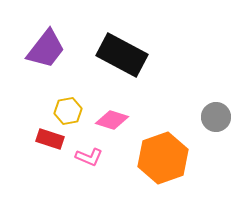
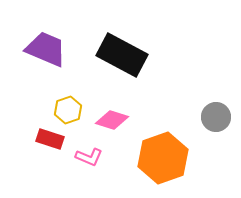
purple trapezoid: rotated 105 degrees counterclockwise
yellow hexagon: moved 1 px up; rotated 8 degrees counterclockwise
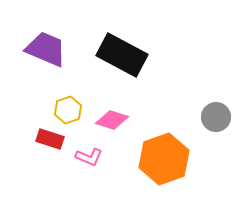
orange hexagon: moved 1 px right, 1 px down
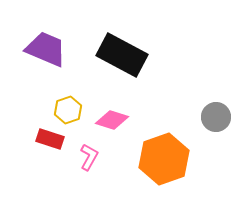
pink L-shape: rotated 84 degrees counterclockwise
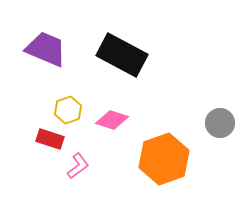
gray circle: moved 4 px right, 6 px down
pink L-shape: moved 11 px left, 9 px down; rotated 24 degrees clockwise
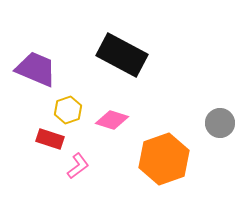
purple trapezoid: moved 10 px left, 20 px down
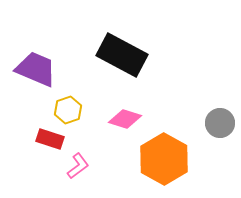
pink diamond: moved 13 px right, 1 px up
orange hexagon: rotated 12 degrees counterclockwise
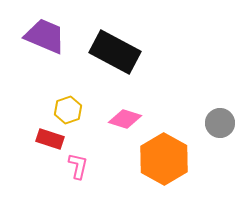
black rectangle: moved 7 px left, 3 px up
purple trapezoid: moved 9 px right, 33 px up
pink L-shape: rotated 40 degrees counterclockwise
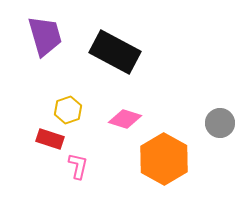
purple trapezoid: rotated 51 degrees clockwise
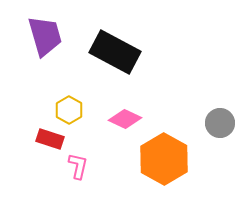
yellow hexagon: moved 1 px right; rotated 12 degrees counterclockwise
pink diamond: rotated 8 degrees clockwise
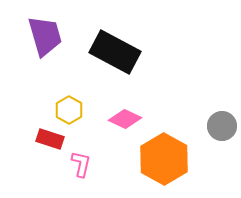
gray circle: moved 2 px right, 3 px down
pink L-shape: moved 3 px right, 2 px up
